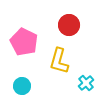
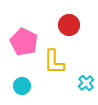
yellow L-shape: moved 5 px left, 1 px down; rotated 16 degrees counterclockwise
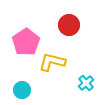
pink pentagon: moved 2 px right; rotated 12 degrees clockwise
yellow L-shape: moved 2 px left; rotated 104 degrees clockwise
cyan circle: moved 4 px down
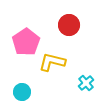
cyan circle: moved 2 px down
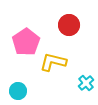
yellow L-shape: moved 1 px right
cyan circle: moved 4 px left, 1 px up
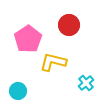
pink pentagon: moved 2 px right, 3 px up
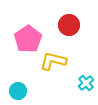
yellow L-shape: moved 1 px up
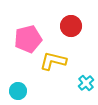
red circle: moved 2 px right, 1 px down
pink pentagon: rotated 20 degrees clockwise
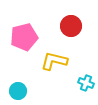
pink pentagon: moved 4 px left, 2 px up
yellow L-shape: moved 1 px right
cyan cross: rotated 28 degrees counterclockwise
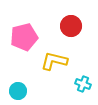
cyan cross: moved 3 px left, 1 px down
